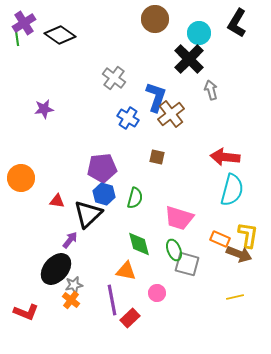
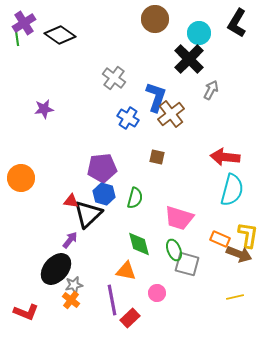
gray arrow: rotated 42 degrees clockwise
red triangle: moved 14 px right
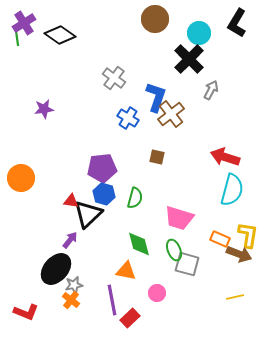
red arrow: rotated 12 degrees clockwise
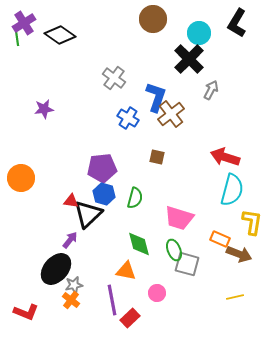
brown circle: moved 2 px left
yellow L-shape: moved 4 px right, 13 px up
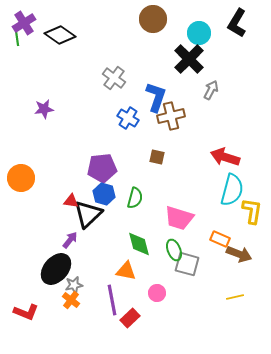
brown cross: moved 2 px down; rotated 24 degrees clockwise
yellow L-shape: moved 11 px up
